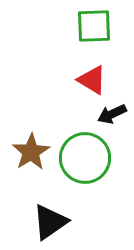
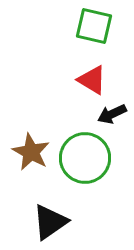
green square: rotated 15 degrees clockwise
brown star: rotated 12 degrees counterclockwise
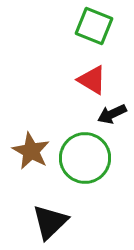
green square: rotated 9 degrees clockwise
brown star: moved 1 px up
black triangle: rotated 9 degrees counterclockwise
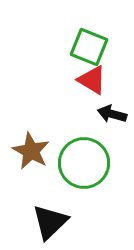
green square: moved 5 px left, 21 px down
black arrow: rotated 40 degrees clockwise
green circle: moved 1 px left, 5 px down
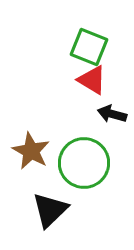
black triangle: moved 12 px up
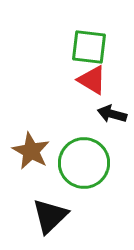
green square: rotated 15 degrees counterclockwise
black triangle: moved 6 px down
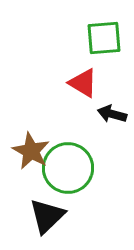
green square: moved 15 px right, 9 px up; rotated 12 degrees counterclockwise
red triangle: moved 9 px left, 3 px down
green circle: moved 16 px left, 5 px down
black triangle: moved 3 px left
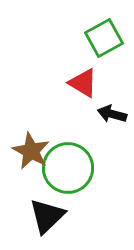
green square: rotated 24 degrees counterclockwise
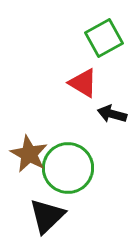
brown star: moved 2 px left, 3 px down
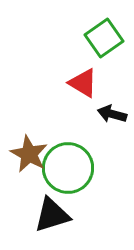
green square: rotated 6 degrees counterclockwise
black triangle: moved 5 px right, 1 px up; rotated 27 degrees clockwise
